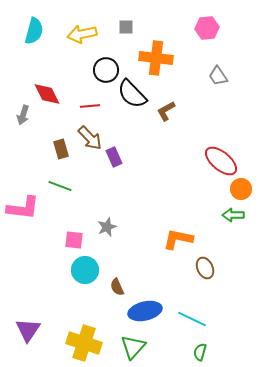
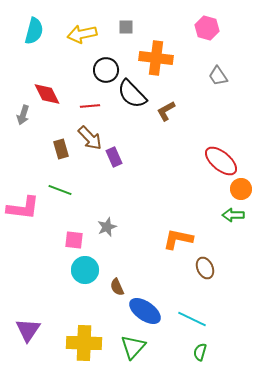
pink hexagon: rotated 20 degrees clockwise
green line: moved 4 px down
blue ellipse: rotated 48 degrees clockwise
yellow cross: rotated 16 degrees counterclockwise
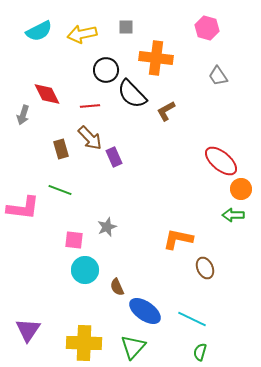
cyan semicircle: moved 5 px right; rotated 48 degrees clockwise
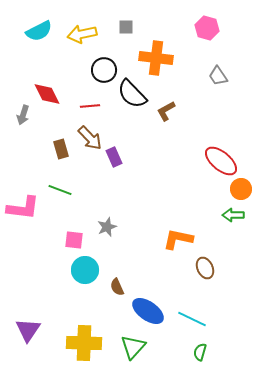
black circle: moved 2 px left
blue ellipse: moved 3 px right
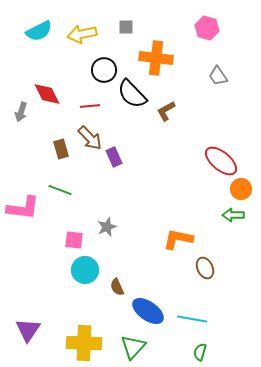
gray arrow: moved 2 px left, 3 px up
cyan line: rotated 16 degrees counterclockwise
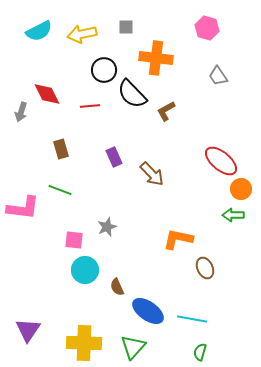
brown arrow: moved 62 px right, 36 px down
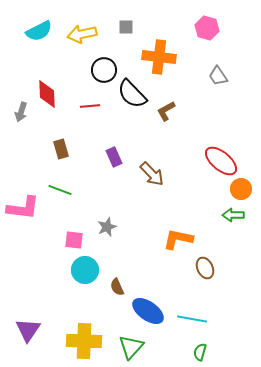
orange cross: moved 3 px right, 1 px up
red diamond: rotated 24 degrees clockwise
yellow cross: moved 2 px up
green triangle: moved 2 px left
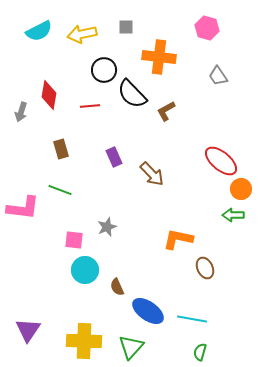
red diamond: moved 2 px right, 1 px down; rotated 12 degrees clockwise
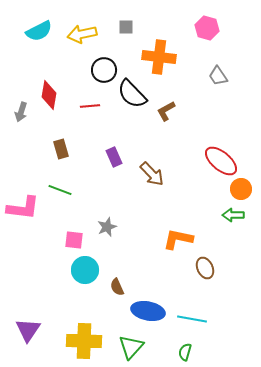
blue ellipse: rotated 24 degrees counterclockwise
green semicircle: moved 15 px left
